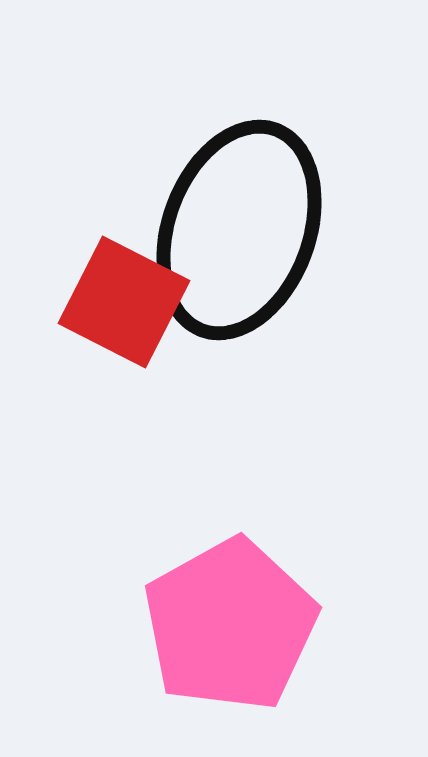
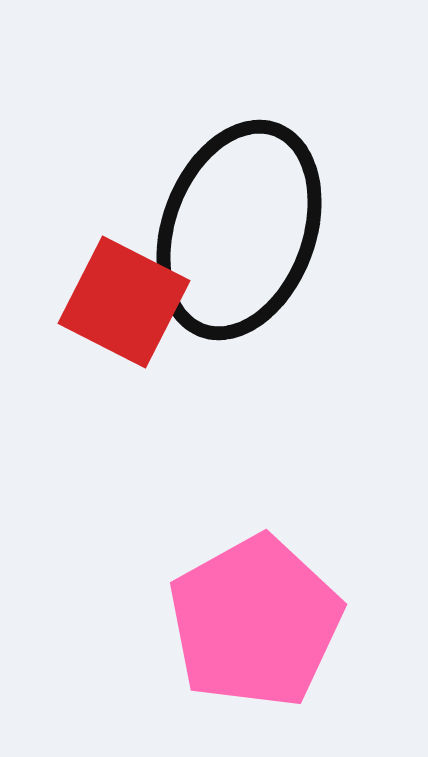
pink pentagon: moved 25 px right, 3 px up
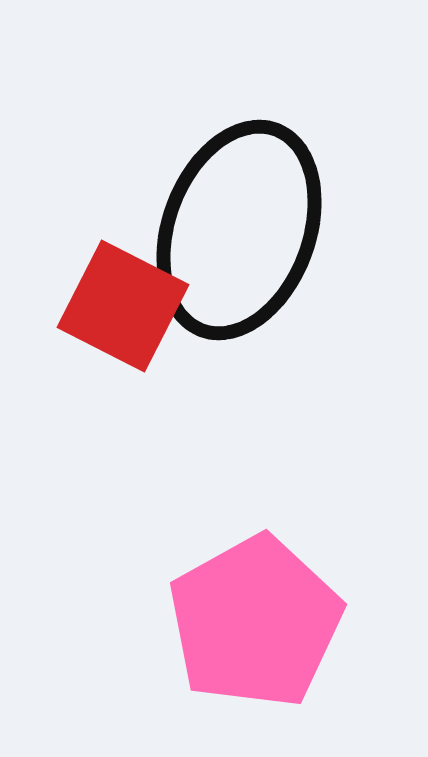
red square: moved 1 px left, 4 px down
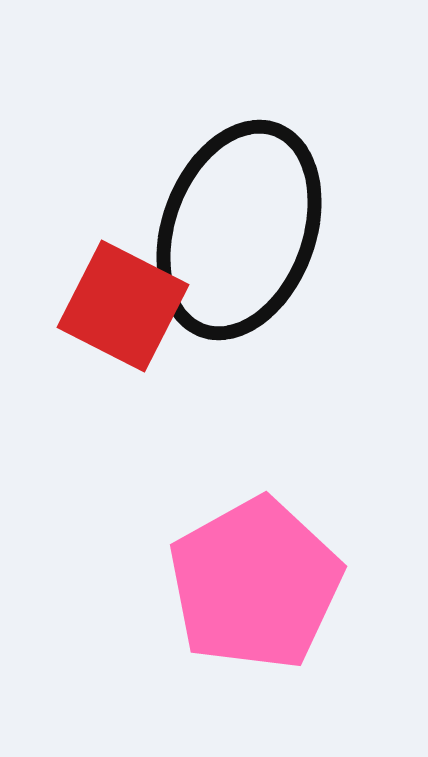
pink pentagon: moved 38 px up
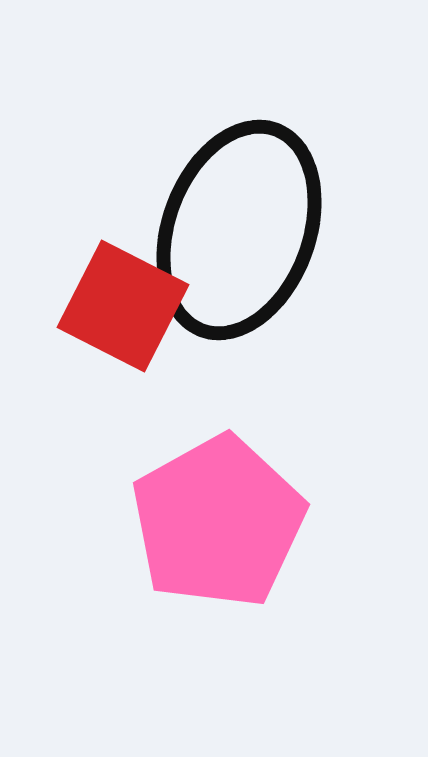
pink pentagon: moved 37 px left, 62 px up
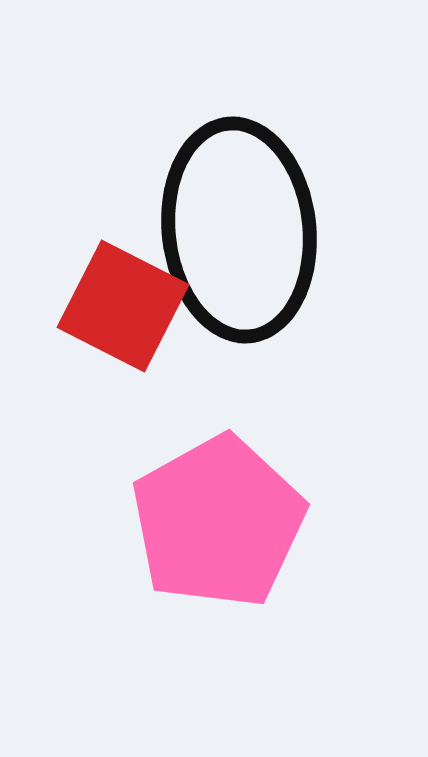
black ellipse: rotated 26 degrees counterclockwise
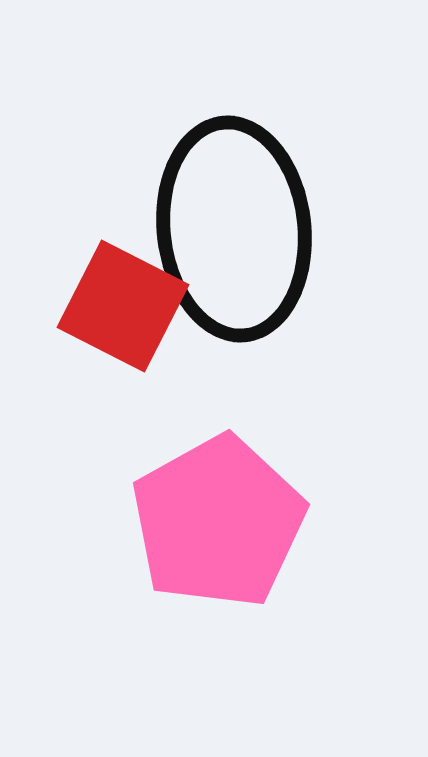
black ellipse: moved 5 px left, 1 px up
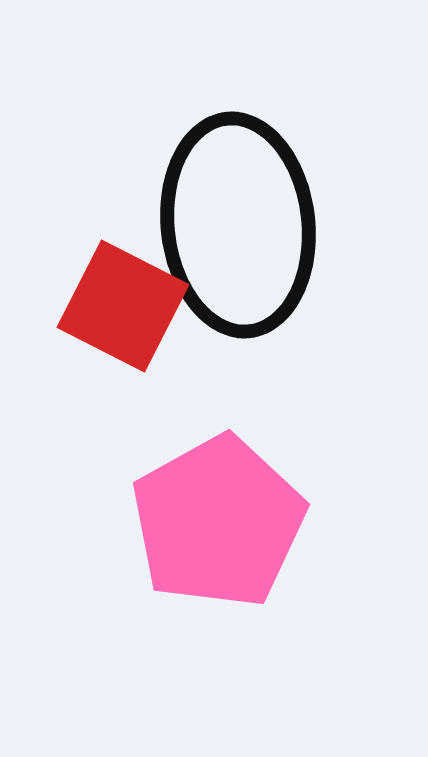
black ellipse: moved 4 px right, 4 px up
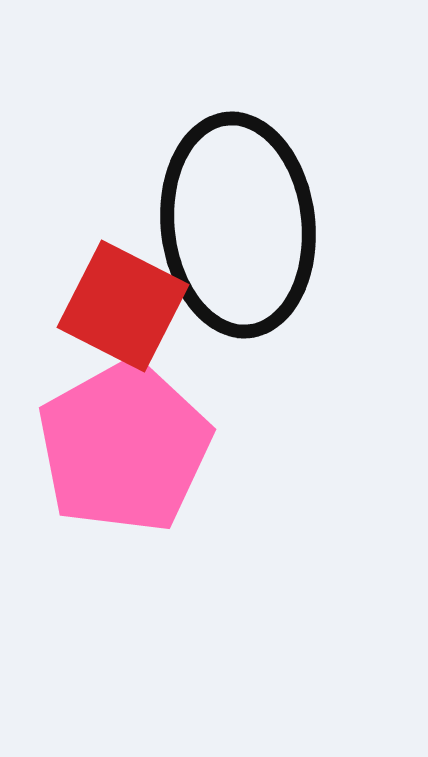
pink pentagon: moved 94 px left, 75 px up
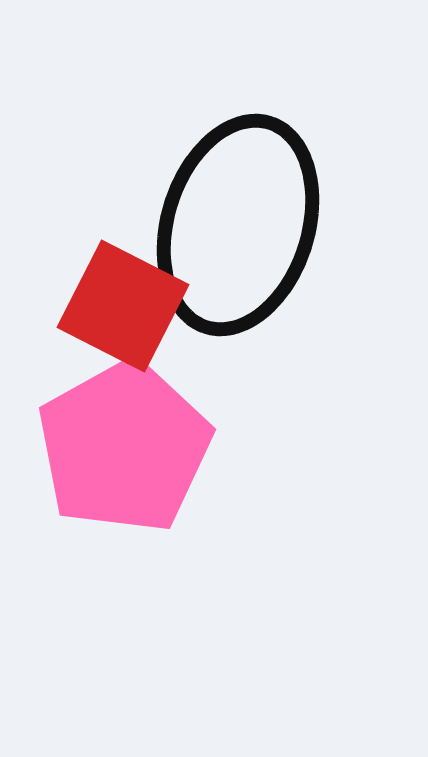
black ellipse: rotated 23 degrees clockwise
